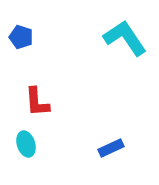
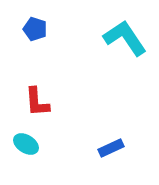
blue pentagon: moved 14 px right, 8 px up
cyan ellipse: rotated 40 degrees counterclockwise
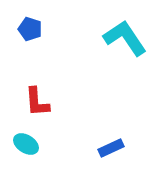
blue pentagon: moved 5 px left
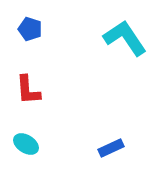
red L-shape: moved 9 px left, 12 px up
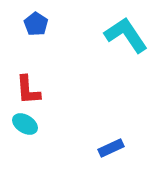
blue pentagon: moved 6 px right, 5 px up; rotated 15 degrees clockwise
cyan L-shape: moved 1 px right, 3 px up
cyan ellipse: moved 1 px left, 20 px up
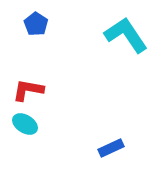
red L-shape: rotated 104 degrees clockwise
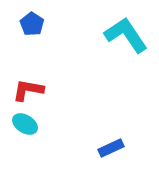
blue pentagon: moved 4 px left
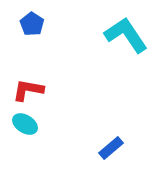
blue rectangle: rotated 15 degrees counterclockwise
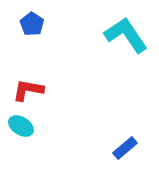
cyan ellipse: moved 4 px left, 2 px down
blue rectangle: moved 14 px right
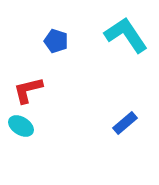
blue pentagon: moved 24 px right, 17 px down; rotated 15 degrees counterclockwise
red L-shape: rotated 24 degrees counterclockwise
blue rectangle: moved 25 px up
